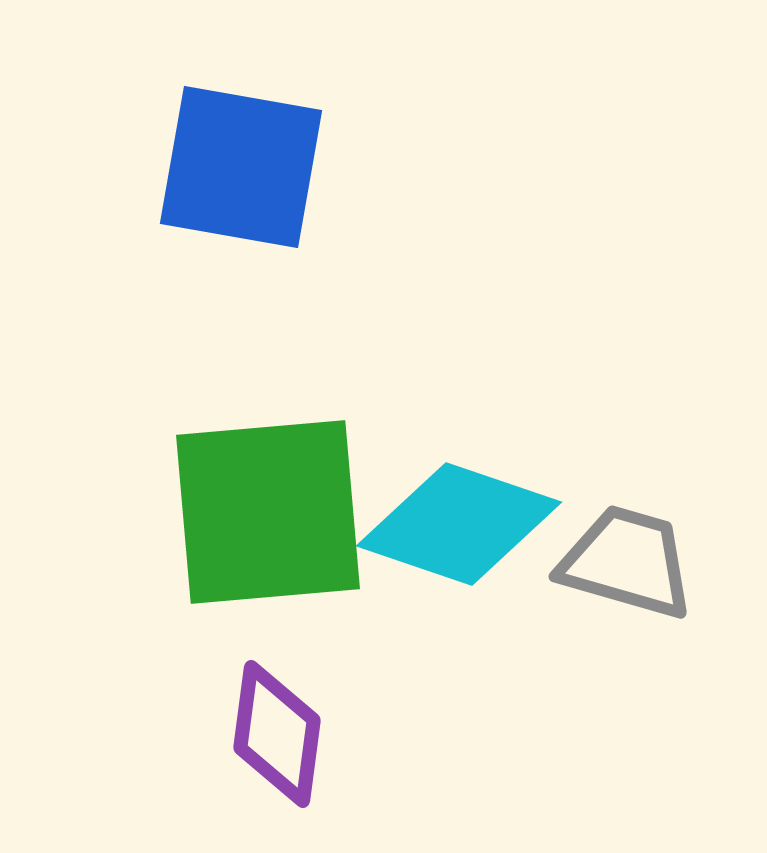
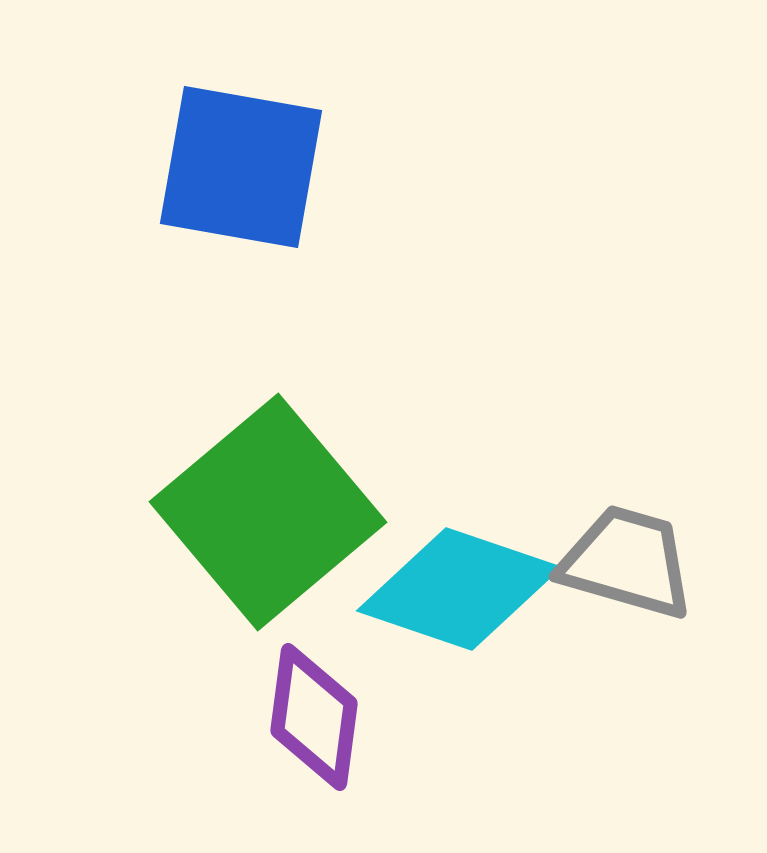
green square: rotated 35 degrees counterclockwise
cyan diamond: moved 65 px down
purple diamond: moved 37 px right, 17 px up
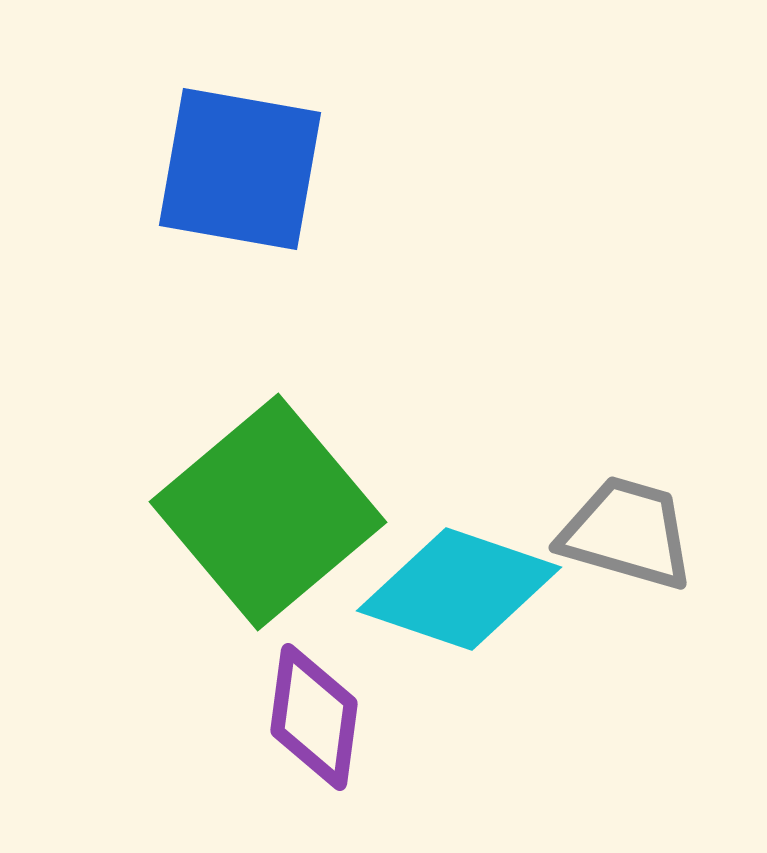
blue square: moved 1 px left, 2 px down
gray trapezoid: moved 29 px up
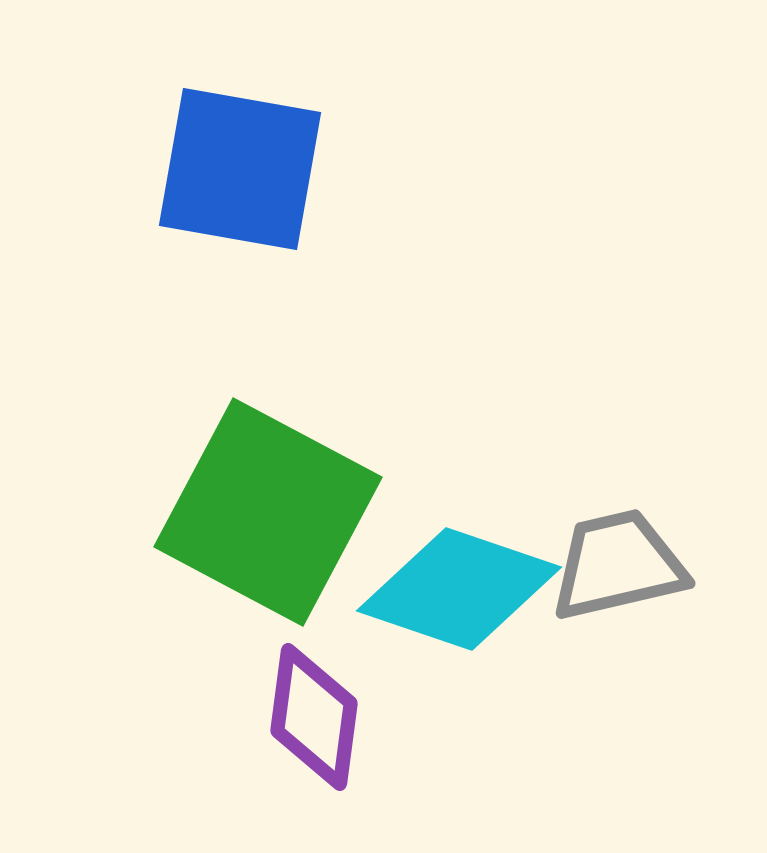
green square: rotated 22 degrees counterclockwise
gray trapezoid: moved 9 px left, 32 px down; rotated 29 degrees counterclockwise
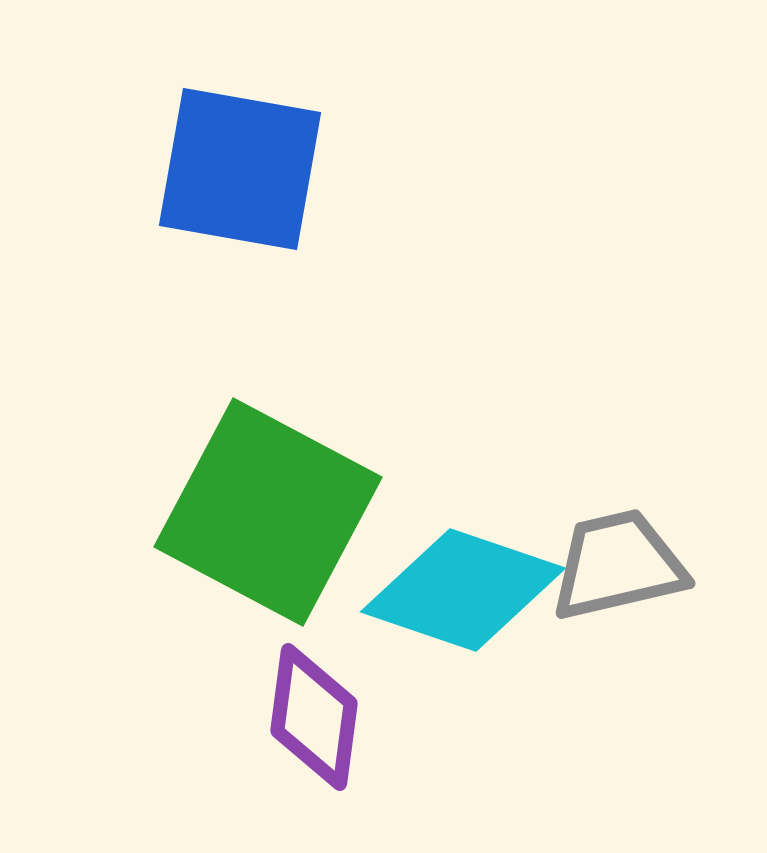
cyan diamond: moved 4 px right, 1 px down
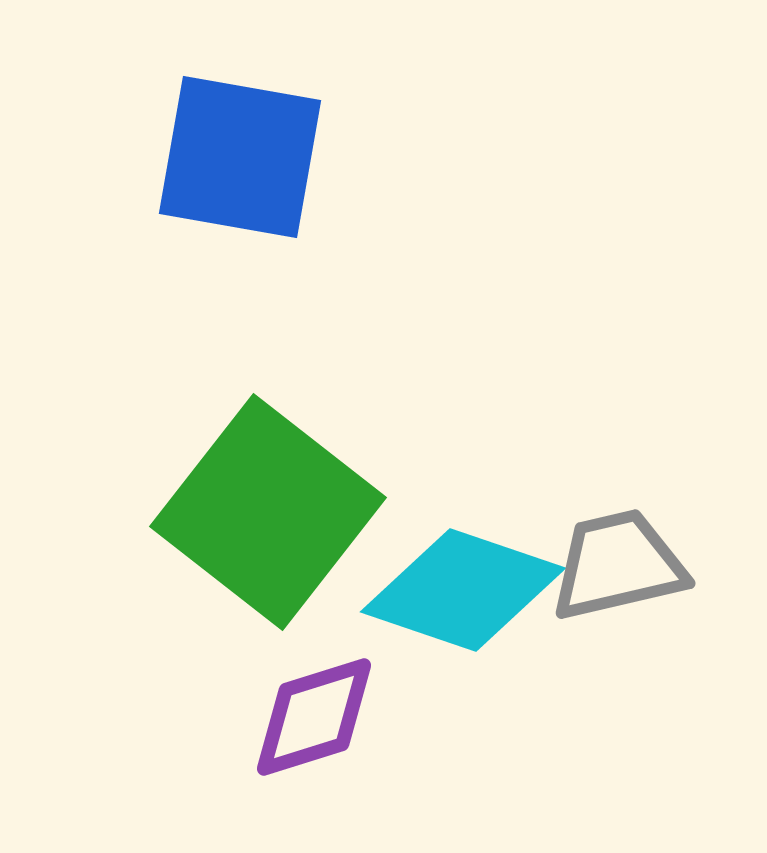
blue square: moved 12 px up
green square: rotated 10 degrees clockwise
purple diamond: rotated 65 degrees clockwise
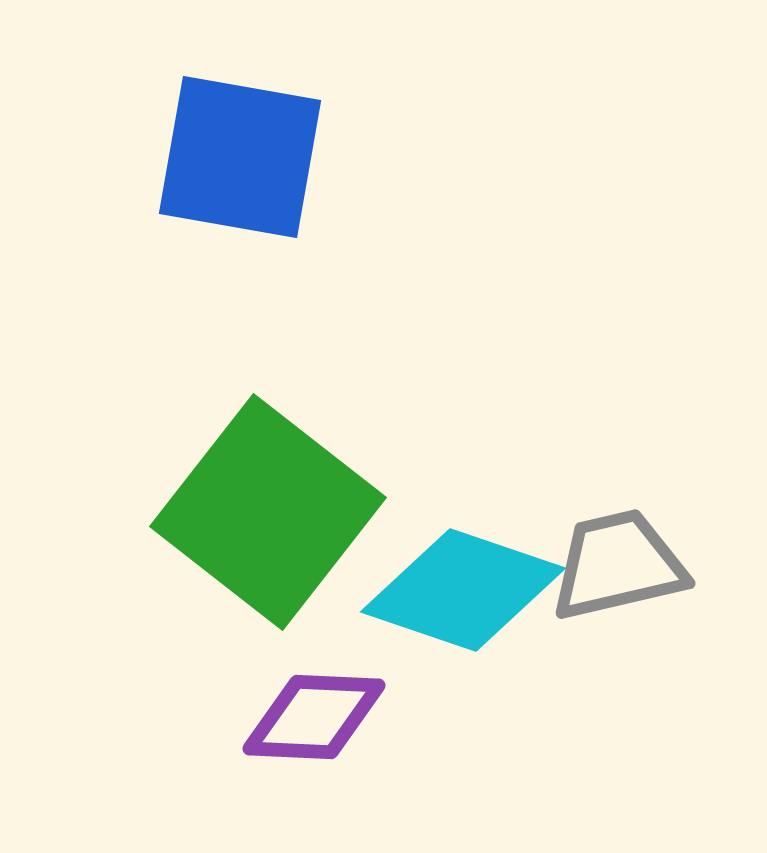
purple diamond: rotated 20 degrees clockwise
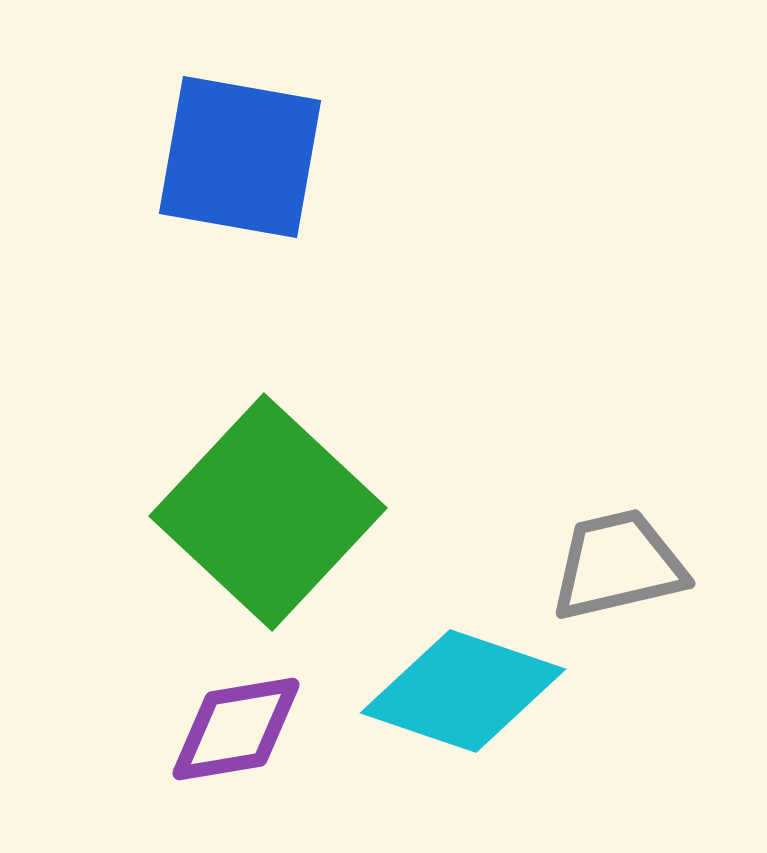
green square: rotated 5 degrees clockwise
cyan diamond: moved 101 px down
purple diamond: moved 78 px left, 12 px down; rotated 12 degrees counterclockwise
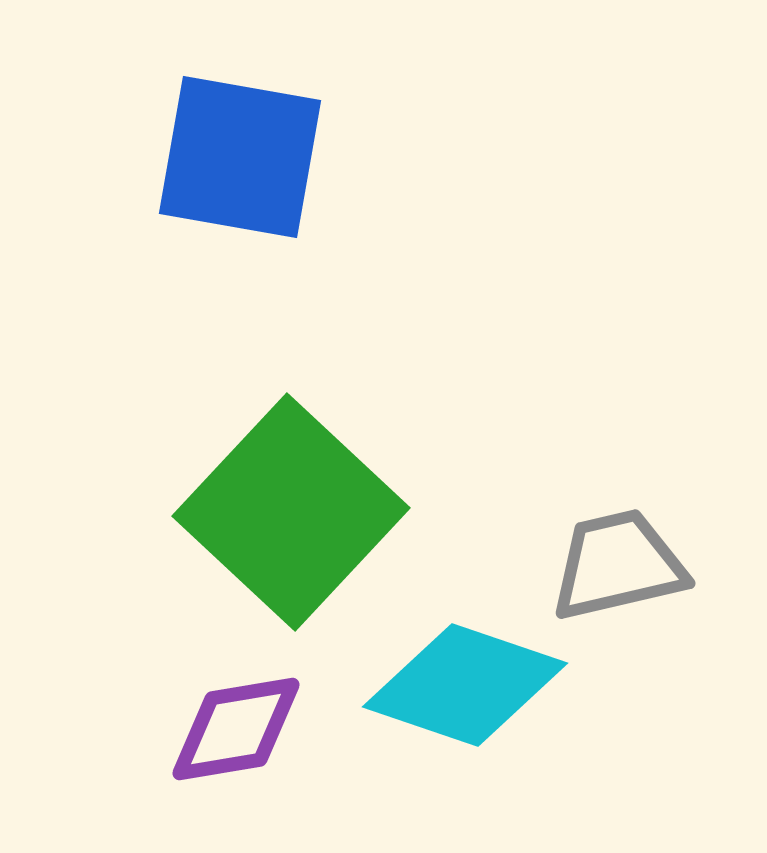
green square: moved 23 px right
cyan diamond: moved 2 px right, 6 px up
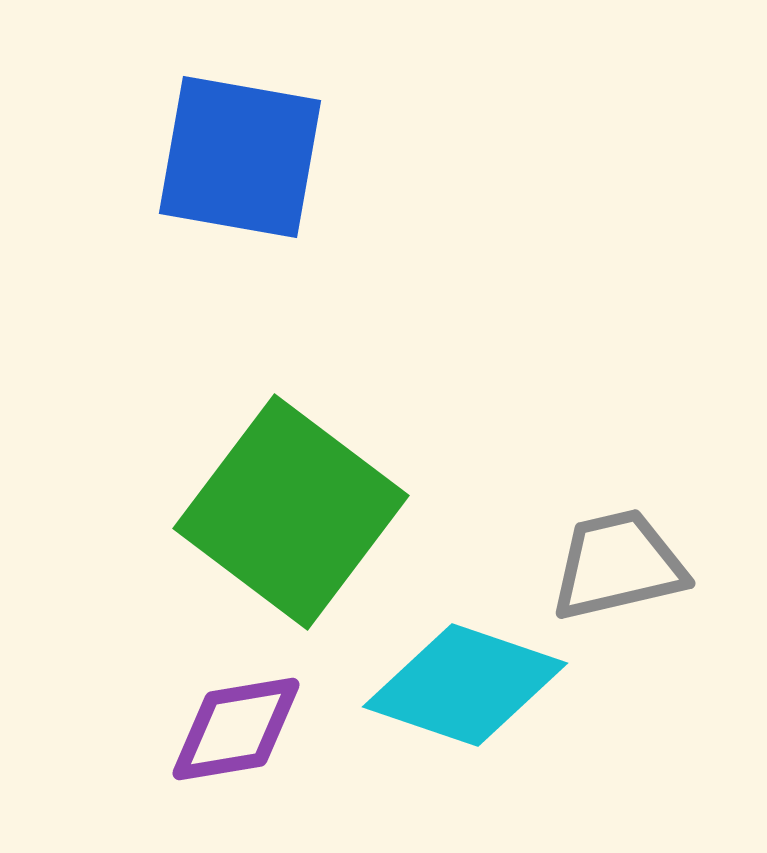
green square: rotated 6 degrees counterclockwise
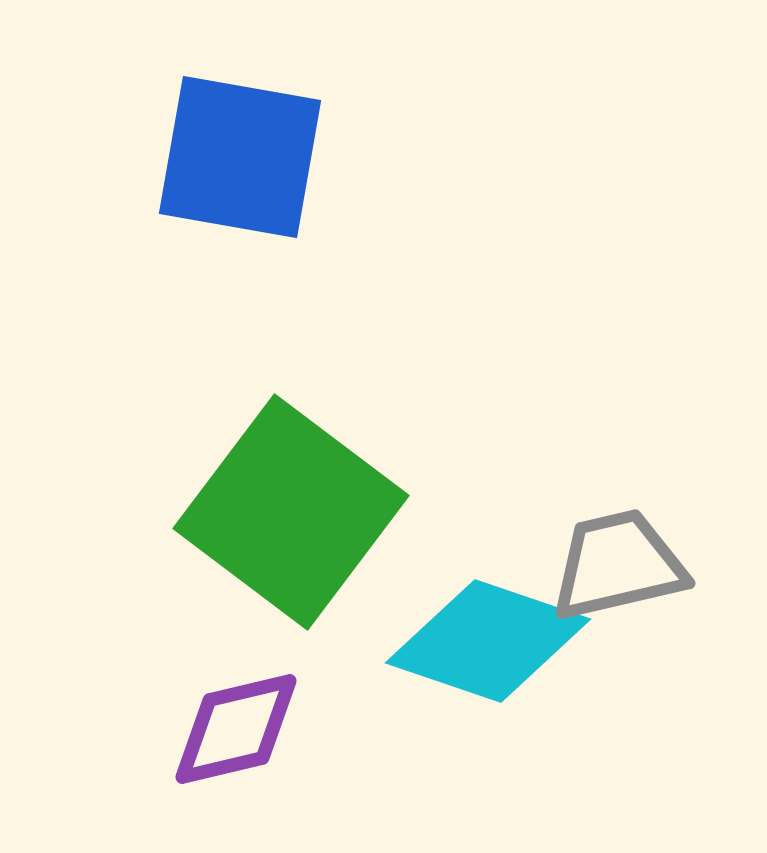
cyan diamond: moved 23 px right, 44 px up
purple diamond: rotated 4 degrees counterclockwise
